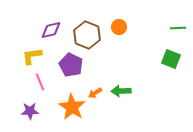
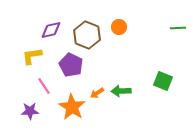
green square: moved 8 px left, 22 px down
pink line: moved 4 px right, 4 px down; rotated 12 degrees counterclockwise
orange arrow: moved 2 px right
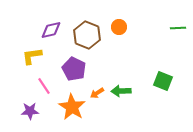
purple pentagon: moved 3 px right, 4 px down
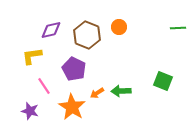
purple star: rotated 18 degrees clockwise
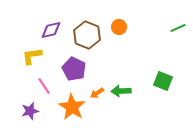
green line: rotated 21 degrees counterclockwise
purple star: rotated 30 degrees counterclockwise
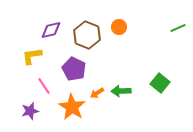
green square: moved 3 px left, 2 px down; rotated 18 degrees clockwise
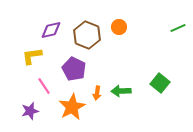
orange arrow: rotated 48 degrees counterclockwise
orange star: rotated 12 degrees clockwise
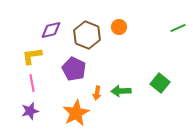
pink line: moved 12 px left, 3 px up; rotated 24 degrees clockwise
orange star: moved 4 px right, 6 px down
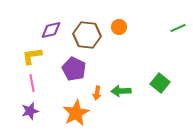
brown hexagon: rotated 16 degrees counterclockwise
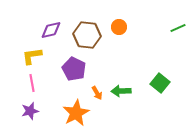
orange arrow: rotated 40 degrees counterclockwise
